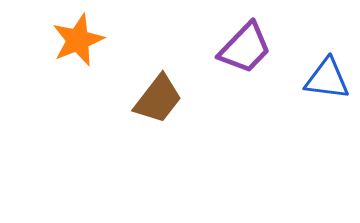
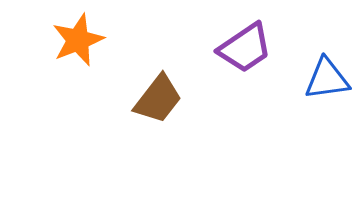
purple trapezoid: rotated 12 degrees clockwise
blue triangle: rotated 15 degrees counterclockwise
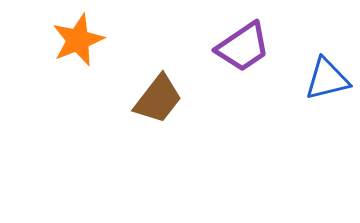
purple trapezoid: moved 2 px left, 1 px up
blue triangle: rotated 6 degrees counterclockwise
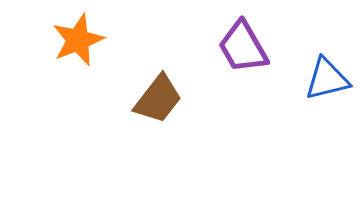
purple trapezoid: rotated 94 degrees clockwise
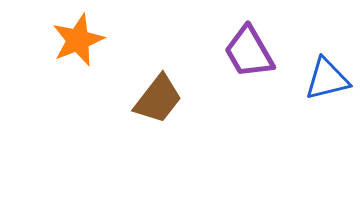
purple trapezoid: moved 6 px right, 5 px down
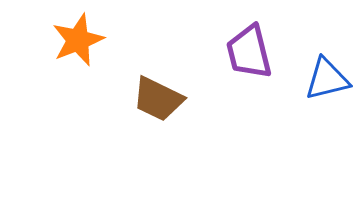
purple trapezoid: rotated 16 degrees clockwise
brown trapezoid: rotated 78 degrees clockwise
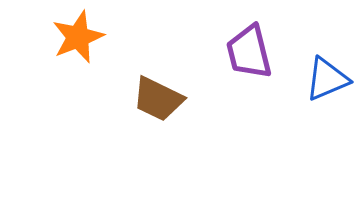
orange star: moved 3 px up
blue triangle: rotated 9 degrees counterclockwise
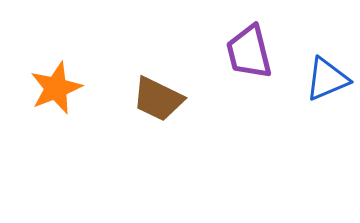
orange star: moved 22 px left, 51 px down
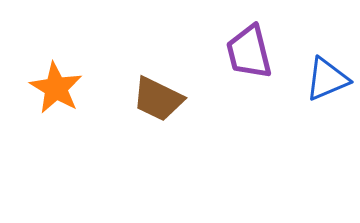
orange star: rotated 20 degrees counterclockwise
